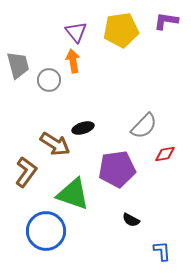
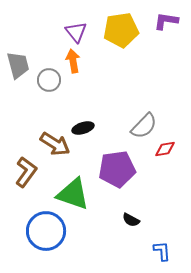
red diamond: moved 5 px up
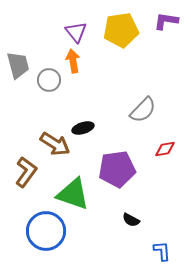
gray semicircle: moved 1 px left, 16 px up
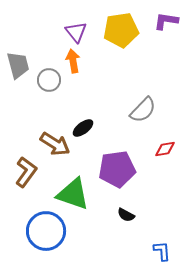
black ellipse: rotated 20 degrees counterclockwise
black semicircle: moved 5 px left, 5 px up
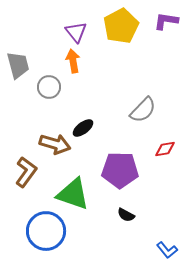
yellow pentagon: moved 4 px up; rotated 20 degrees counterclockwise
gray circle: moved 7 px down
brown arrow: rotated 16 degrees counterclockwise
purple pentagon: moved 3 px right, 1 px down; rotated 9 degrees clockwise
blue L-shape: moved 5 px right, 1 px up; rotated 145 degrees clockwise
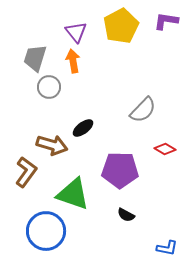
gray trapezoid: moved 17 px right, 7 px up; rotated 148 degrees counterclockwise
brown arrow: moved 3 px left, 1 px down
red diamond: rotated 40 degrees clockwise
blue L-shape: moved 2 px up; rotated 40 degrees counterclockwise
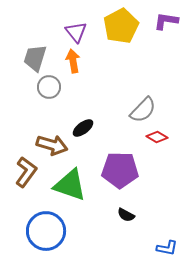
red diamond: moved 8 px left, 12 px up
green triangle: moved 3 px left, 9 px up
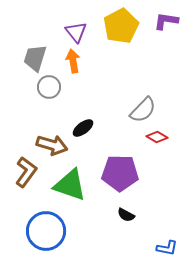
purple pentagon: moved 3 px down
